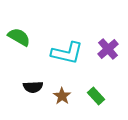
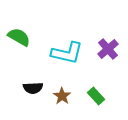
black semicircle: moved 1 px down
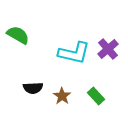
green semicircle: moved 1 px left, 2 px up
cyan L-shape: moved 7 px right
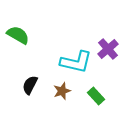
cyan L-shape: moved 2 px right, 9 px down
black semicircle: moved 3 px left, 3 px up; rotated 120 degrees clockwise
brown star: moved 5 px up; rotated 18 degrees clockwise
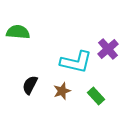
green semicircle: moved 3 px up; rotated 25 degrees counterclockwise
